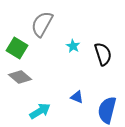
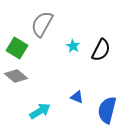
black semicircle: moved 2 px left, 4 px up; rotated 45 degrees clockwise
gray diamond: moved 4 px left, 1 px up
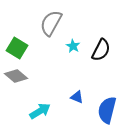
gray semicircle: moved 9 px right, 1 px up
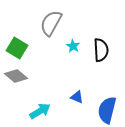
black semicircle: rotated 30 degrees counterclockwise
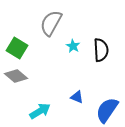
blue semicircle: rotated 20 degrees clockwise
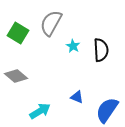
green square: moved 1 px right, 15 px up
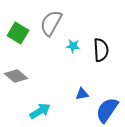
cyan star: rotated 24 degrees counterclockwise
blue triangle: moved 5 px right, 3 px up; rotated 32 degrees counterclockwise
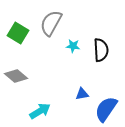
blue semicircle: moved 1 px left, 1 px up
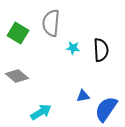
gray semicircle: rotated 24 degrees counterclockwise
cyan star: moved 2 px down
gray diamond: moved 1 px right
blue triangle: moved 1 px right, 2 px down
cyan arrow: moved 1 px right, 1 px down
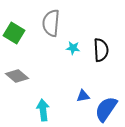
green square: moved 4 px left
cyan arrow: moved 2 px right, 2 px up; rotated 65 degrees counterclockwise
